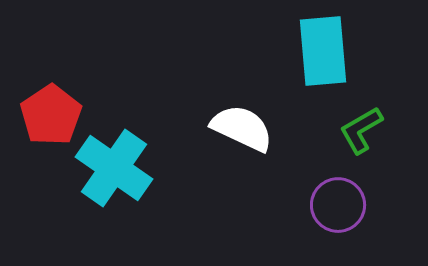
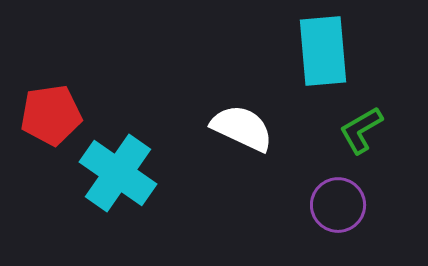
red pentagon: rotated 26 degrees clockwise
cyan cross: moved 4 px right, 5 px down
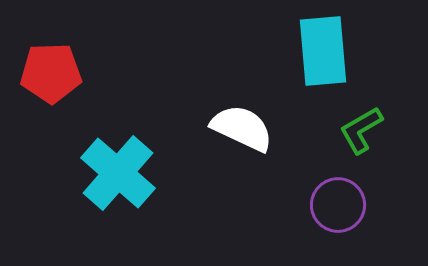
red pentagon: moved 42 px up; rotated 6 degrees clockwise
cyan cross: rotated 6 degrees clockwise
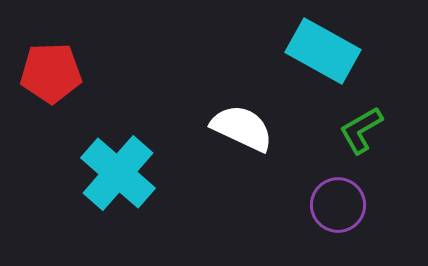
cyan rectangle: rotated 56 degrees counterclockwise
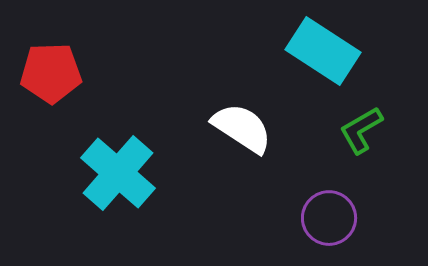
cyan rectangle: rotated 4 degrees clockwise
white semicircle: rotated 8 degrees clockwise
purple circle: moved 9 px left, 13 px down
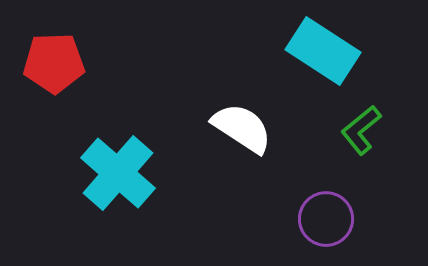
red pentagon: moved 3 px right, 10 px up
green L-shape: rotated 9 degrees counterclockwise
purple circle: moved 3 px left, 1 px down
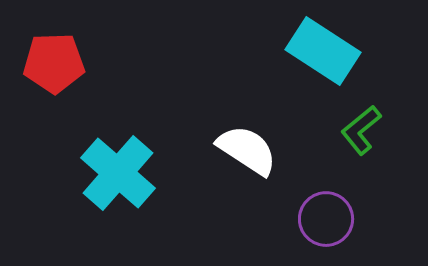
white semicircle: moved 5 px right, 22 px down
